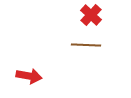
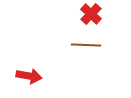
red cross: moved 1 px up
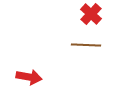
red arrow: moved 1 px down
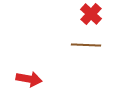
red arrow: moved 2 px down
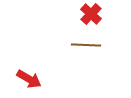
red arrow: rotated 20 degrees clockwise
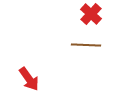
red arrow: rotated 25 degrees clockwise
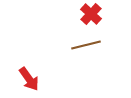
brown line: rotated 16 degrees counterclockwise
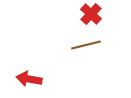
red arrow: rotated 135 degrees clockwise
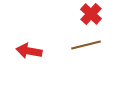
red arrow: moved 28 px up
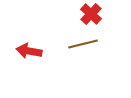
brown line: moved 3 px left, 1 px up
